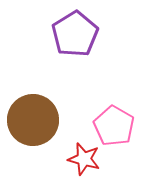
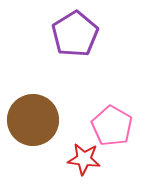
pink pentagon: moved 2 px left
red star: rotated 8 degrees counterclockwise
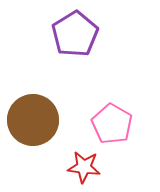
pink pentagon: moved 2 px up
red star: moved 8 px down
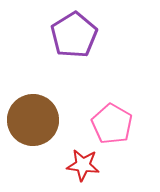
purple pentagon: moved 1 px left, 1 px down
red star: moved 1 px left, 2 px up
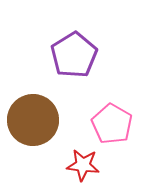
purple pentagon: moved 20 px down
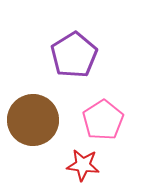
pink pentagon: moved 9 px left, 4 px up; rotated 9 degrees clockwise
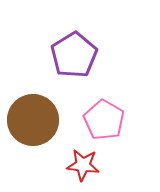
pink pentagon: moved 1 px right; rotated 9 degrees counterclockwise
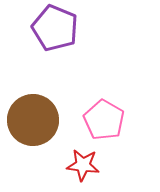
purple pentagon: moved 19 px left, 27 px up; rotated 18 degrees counterclockwise
